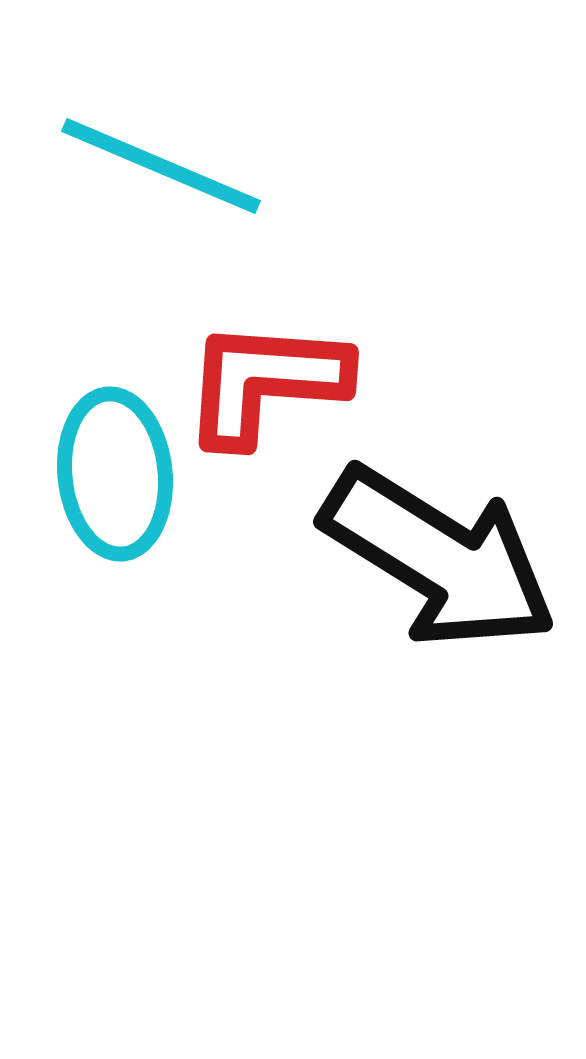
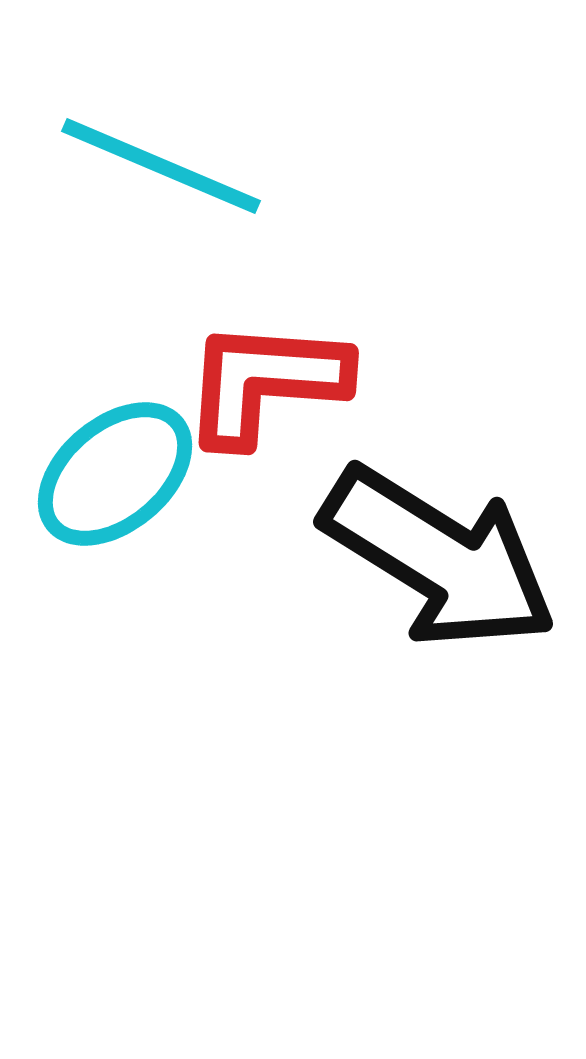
cyan ellipse: rotated 56 degrees clockwise
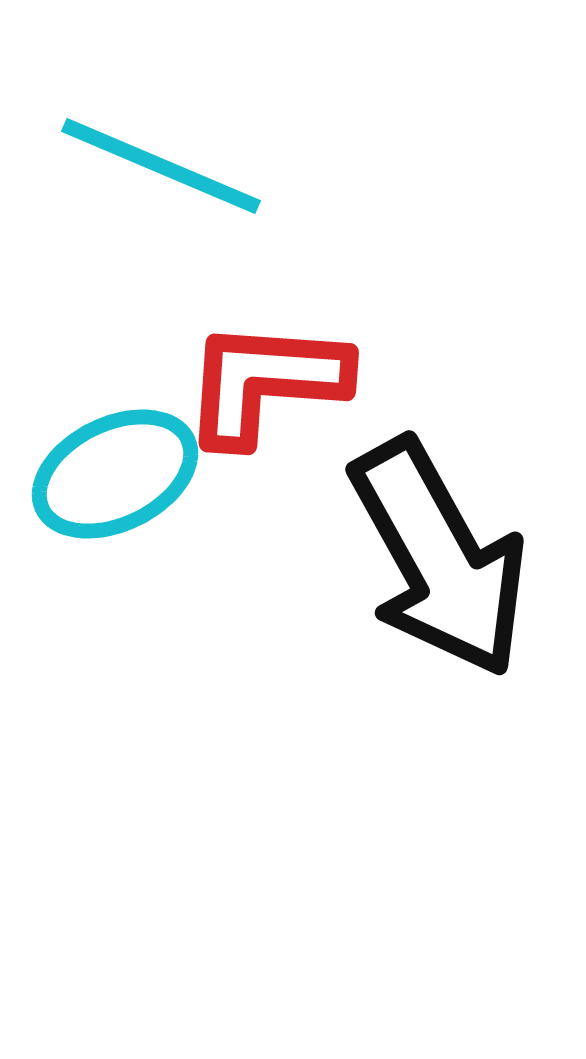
cyan ellipse: rotated 14 degrees clockwise
black arrow: rotated 29 degrees clockwise
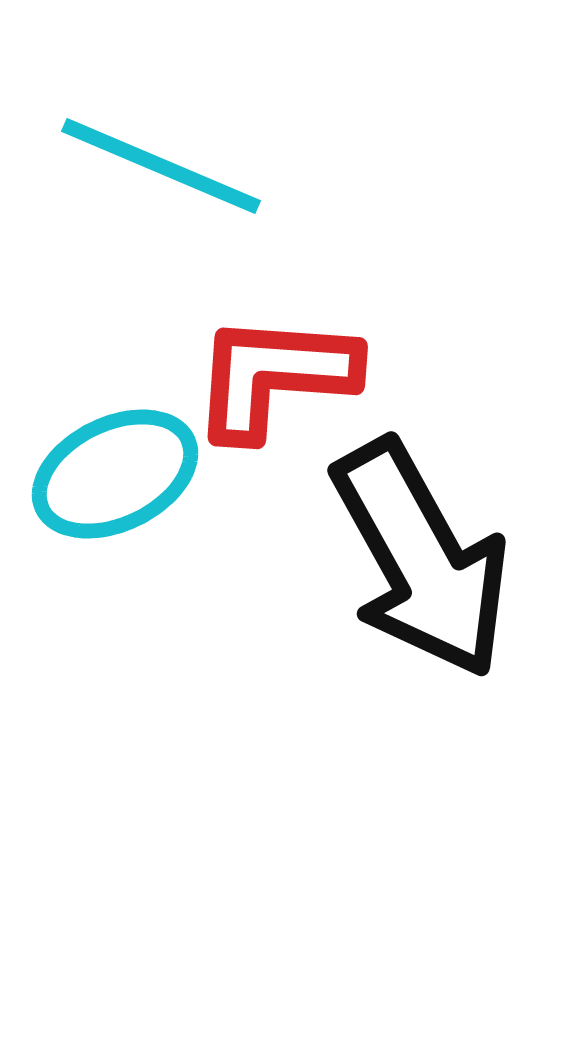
red L-shape: moved 9 px right, 6 px up
black arrow: moved 18 px left, 1 px down
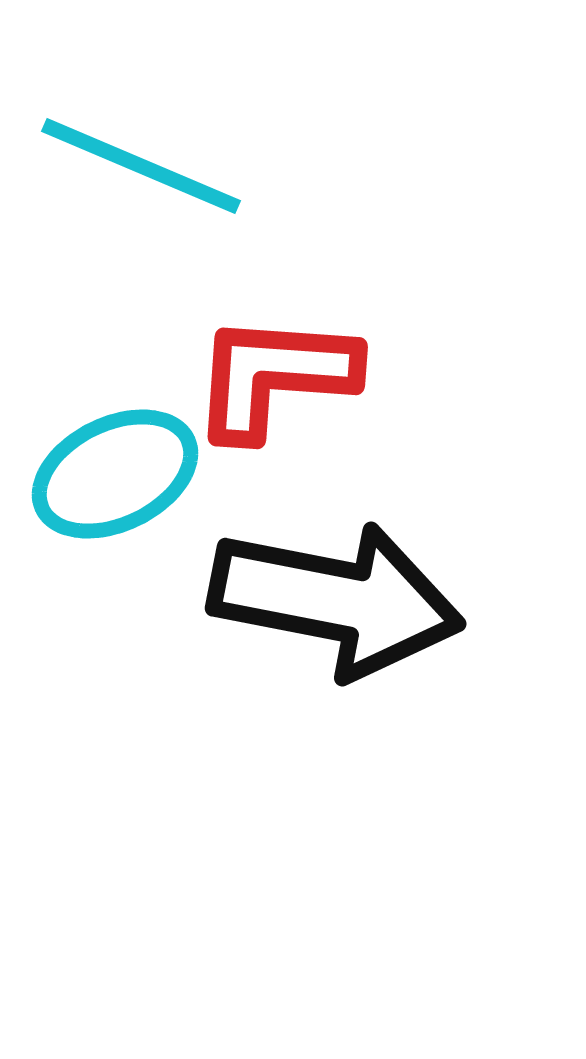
cyan line: moved 20 px left
black arrow: moved 85 px left, 41 px down; rotated 50 degrees counterclockwise
